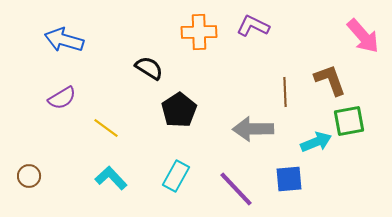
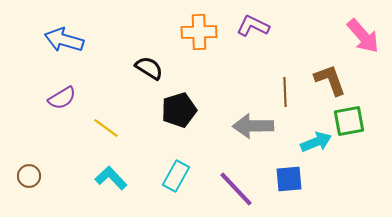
black pentagon: rotated 16 degrees clockwise
gray arrow: moved 3 px up
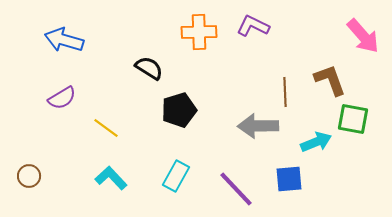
green square: moved 4 px right, 2 px up; rotated 20 degrees clockwise
gray arrow: moved 5 px right
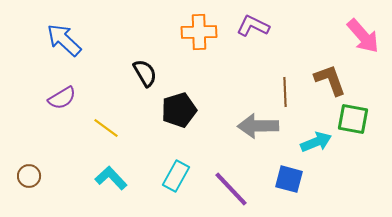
blue arrow: rotated 27 degrees clockwise
black semicircle: moved 4 px left, 5 px down; rotated 28 degrees clockwise
blue square: rotated 20 degrees clockwise
purple line: moved 5 px left
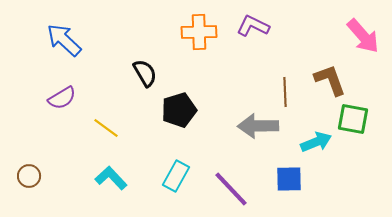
blue square: rotated 16 degrees counterclockwise
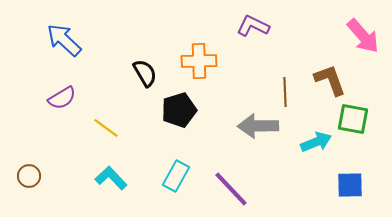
orange cross: moved 29 px down
blue square: moved 61 px right, 6 px down
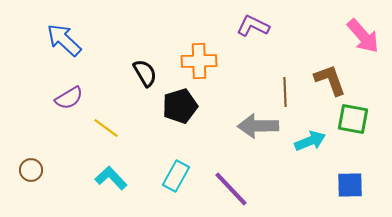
purple semicircle: moved 7 px right
black pentagon: moved 1 px right, 4 px up
cyan arrow: moved 6 px left, 1 px up
brown circle: moved 2 px right, 6 px up
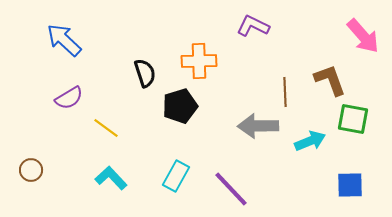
black semicircle: rotated 12 degrees clockwise
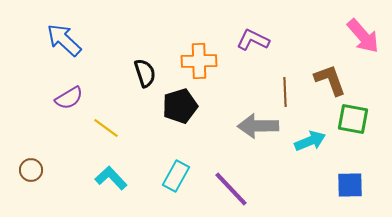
purple L-shape: moved 14 px down
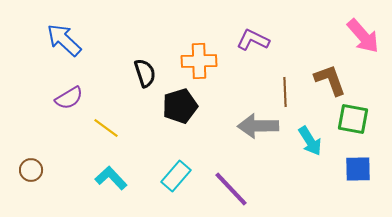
cyan arrow: rotated 80 degrees clockwise
cyan rectangle: rotated 12 degrees clockwise
blue square: moved 8 px right, 16 px up
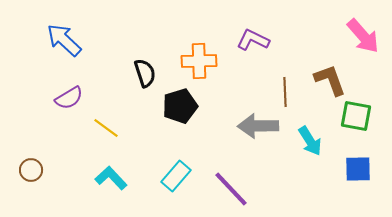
green square: moved 3 px right, 3 px up
